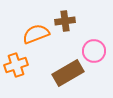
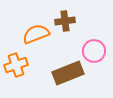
brown rectangle: rotated 8 degrees clockwise
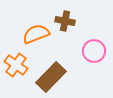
brown cross: rotated 18 degrees clockwise
orange cross: rotated 35 degrees counterclockwise
brown rectangle: moved 17 px left, 4 px down; rotated 24 degrees counterclockwise
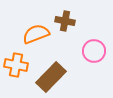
orange cross: rotated 25 degrees counterclockwise
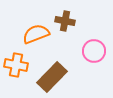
brown rectangle: moved 1 px right
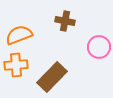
orange semicircle: moved 17 px left, 1 px down
pink circle: moved 5 px right, 4 px up
orange cross: rotated 15 degrees counterclockwise
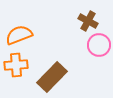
brown cross: moved 23 px right; rotated 18 degrees clockwise
pink circle: moved 2 px up
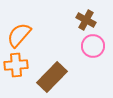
brown cross: moved 2 px left, 1 px up
orange semicircle: rotated 28 degrees counterclockwise
pink circle: moved 6 px left, 1 px down
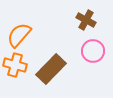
pink circle: moved 5 px down
orange cross: moved 1 px left; rotated 20 degrees clockwise
brown rectangle: moved 1 px left, 8 px up
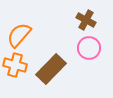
pink circle: moved 4 px left, 3 px up
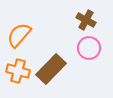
orange cross: moved 3 px right, 6 px down
